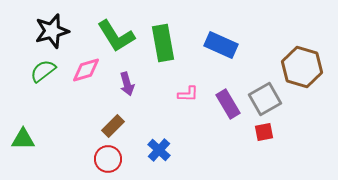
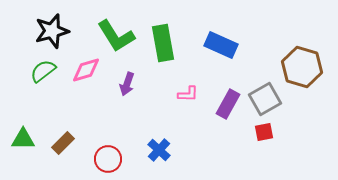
purple arrow: rotated 35 degrees clockwise
purple rectangle: rotated 60 degrees clockwise
brown rectangle: moved 50 px left, 17 px down
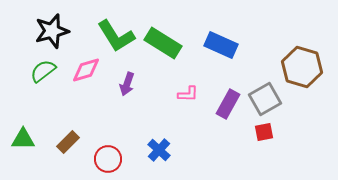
green rectangle: rotated 48 degrees counterclockwise
brown rectangle: moved 5 px right, 1 px up
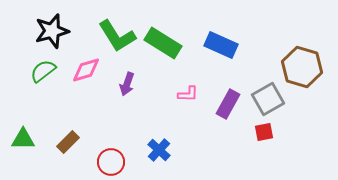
green L-shape: moved 1 px right
gray square: moved 3 px right
red circle: moved 3 px right, 3 px down
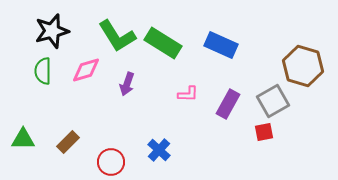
brown hexagon: moved 1 px right, 1 px up
green semicircle: rotated 52 degrees counterclockwise
gray square: moved 5 px right, 2 px down
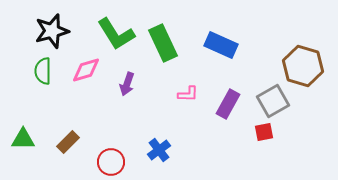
green L-shape: moved 1 px left, 2 px up
green rectangle: rotated 33 degrees clockwise
blue cross: rotated 10 degrees clockwise
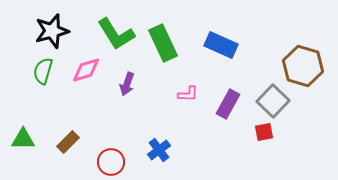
green semicircle: rotated 16 degrees clockwise
gray square: rotated 16 degrees counterclockwise
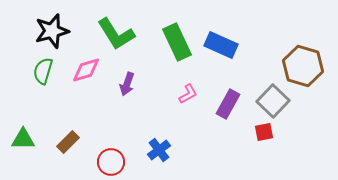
green rectangle: moved 14 px right, 1 px up
pink L-shape: rotated 30 degrees counterclockwise
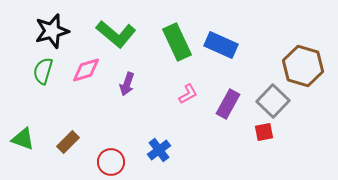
green L-shape: rotated 18 degrees counterclockwise
green triangle: rotated 20 degrees clockwise
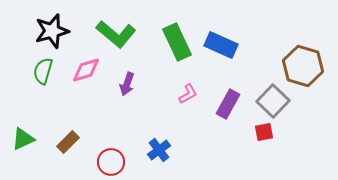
green triangle: rotated 45 degrees counterclockwise
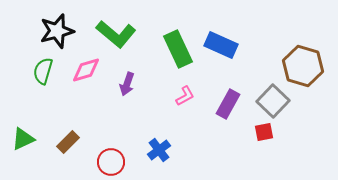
black star: moved 5 px right
green rectangle: moved 1 px right, 7 px down
pink L-shape: moved 3 px left, 2 px down
